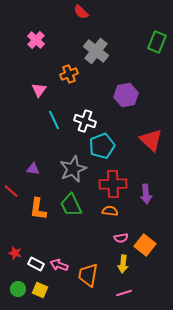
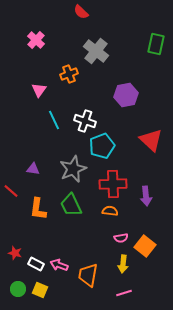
green rectangle: moved 1 px left, 2 px down; rotated 10 degrees counterclockwise
purple arrow: moved 2 px down
orange square: moved 1 px down
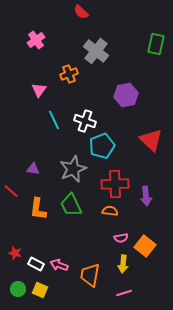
pink cross: rotated 12 degrees clockwise
red cross: moved 2 px right
orange trapezoid: moved 2 px right
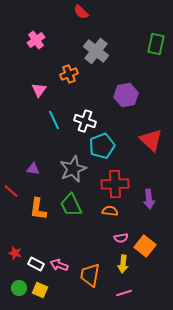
purple arrow: moved 3 px right, 3 px down
green circle: moved 1 px right, 1 px up
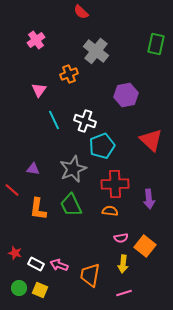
red line: moved 1 px right, 1 px up
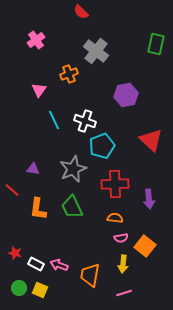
green trapezoid: moved 1 px right, 2 px down
orange semicircle: moved 5 px right, 7 px down
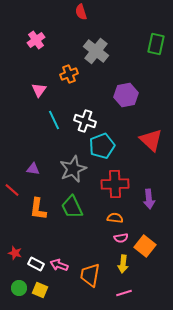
red semicircle: rotated 28 degrees clockwise
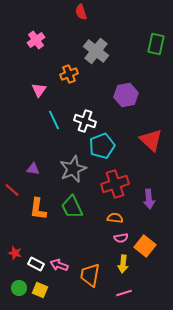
red cross: rotated 16 degrees counterclockwise
